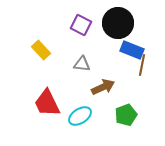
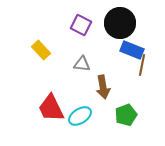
black circle: moved 2 px right
brown arrow: rotated 105 degrees clockwise
red trapezoid: moved 4 px right, 5 px down
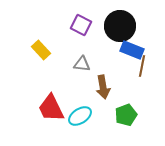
black circle: moved 3 px down
brown line: moved 1 px down
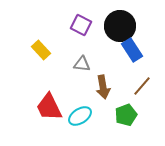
blue rectangle: rotated 35 degrees clockwise
brown line: moved 20 px down; rotated 30 degrees clockwise
red trapezoid: moved 2 px left, 1 px up
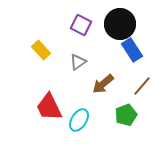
black circle: moved 2 px up
gray triangle: moved 4 px left, 2 px up; rotated 42 degrees counterclockwise
brown arrow: moved 3 px up; rotated 60 degrees clockwise
cyan ellipse: moved 1 px left, 4 px down; rotated 25 degrees counterclockwise
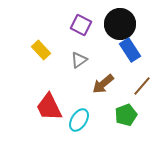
blue rectangle: moved 2 px left
gray triangle: moved 1 px right, 2 px up
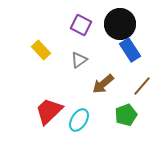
red trapezoid: moved 4 px down; rotated 72 degrees clockwise
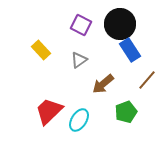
brown line: moved 5 px right, 6 px up
green pentagon: moved 3 px up
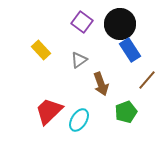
purple square: moved 1 px right, 3 px up; rotated 10 degrees clockwise
brown arrow: moved 2 px left; rotated 70 degrees counterclockwise
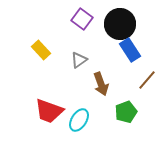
purple square: moved 3 px up
red trapezoid: rotated 116 degrees counterclockwise
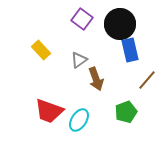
blue rectangle: rotated 20 degrees clockwise
brown arrow: moved 5 px left, 5 px up
